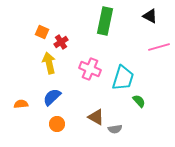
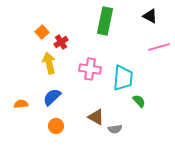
orange square: rotated 24 degrees clockwise
pink cross: rotated 15 degrees counterclockwise
cyan trapezoid: rotated 12 degrees counterclockwise
orange circle: moved 1 px left, 2 px down
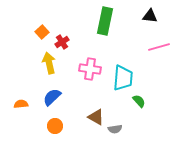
black triangle: rotated 21 degrees counterclockwise
red cross: moved 1 px right
orange circle: moved 1 px left
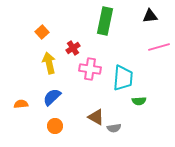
black triangle: rotated 14 degrees counterclockwise
red cross: moved 11 px right, 6 px down
green semicircle: rotated 128 degrees clockwise
gray semicircle: moved 1 px left, 1 px up
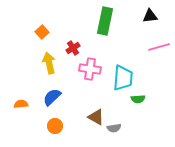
green semicircle: moved 1 px left, 2 px up
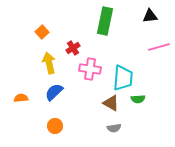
blue semicircle: moved 2 px right, 5 px up
orange semicircle: moved 6 px up
brown triangle: moved 15 px right, 14 px up
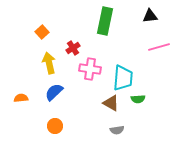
gray semicircle: moved 3 px right, 2 px down
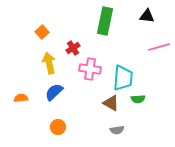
black triangle: moved 3 px left; rotated 14 degrees clockwise
orange circle: moved 3 px right, 1 px down
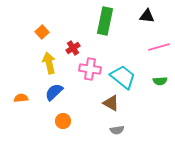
cyan trapezoid: moved 1 px up; rotated 56 degrees counterclockwise
green semicircle: moved 22 px right, 18 px up
orange circle: moved 5 px right, 6 px up
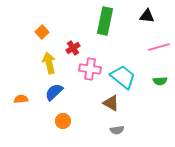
orange semicircle: moved 1 px down
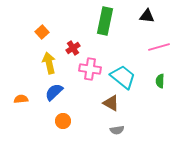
green semicircle: rotated 96 degrees clockwise
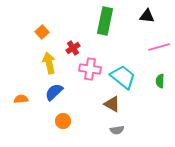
brown triangle: moved 1 px right, 1 px down
